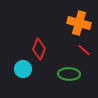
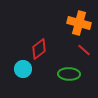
red diamond: rotated 30 degrees clockwise
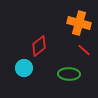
red diamond: moved 3 px up
cyan circle: moved 1 px right, 1 px up
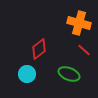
red diamond: moved 3 px down
cyan circle: moved 3 px right, 6 px down
green ellipse: rotated 20 degrees clockwise
